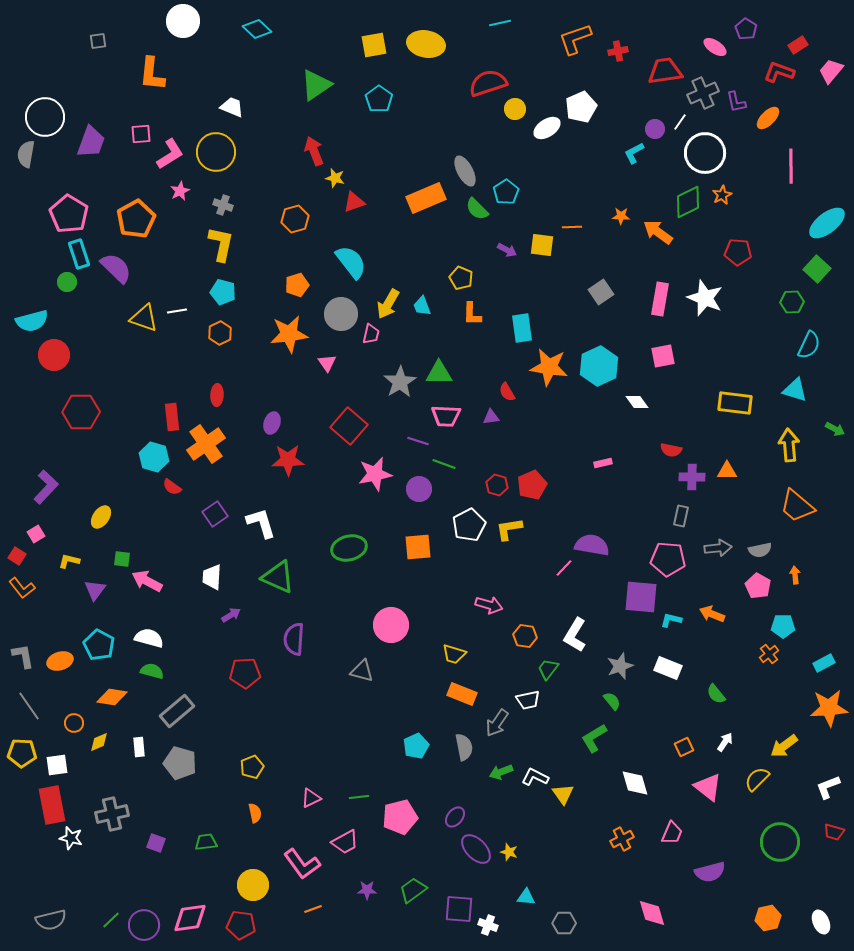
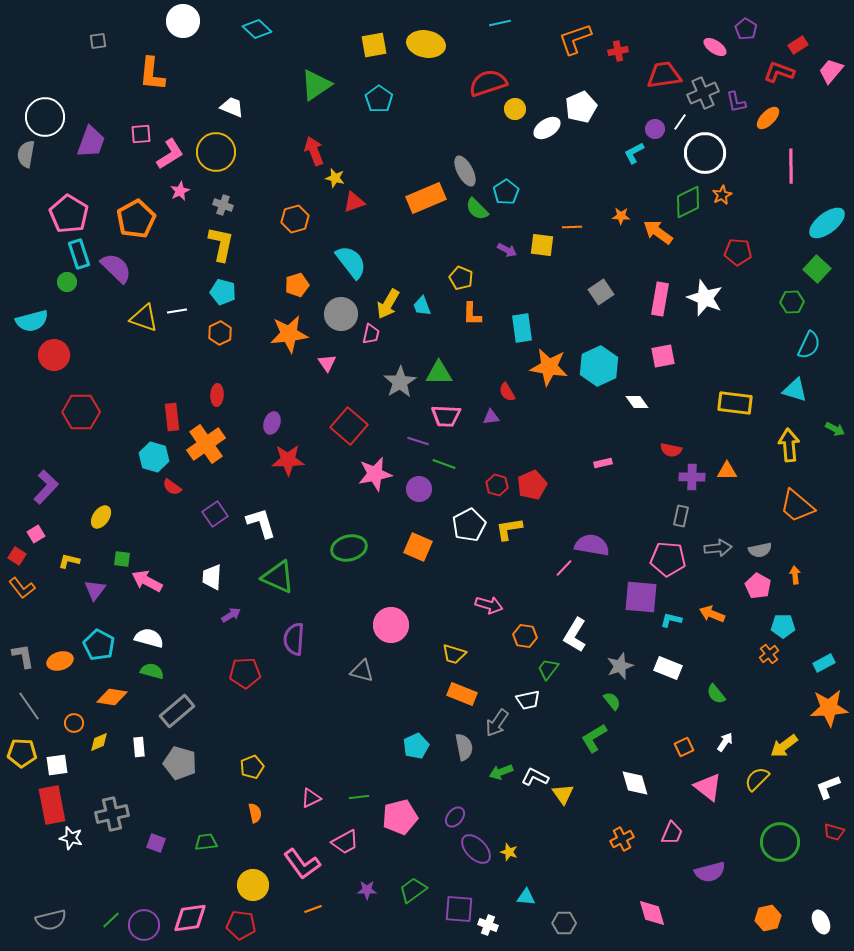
red trapezoid at (665, 71): moved 1 px left, 4 px down
orange square at (418, 547): rotated 28 degrees clockwise
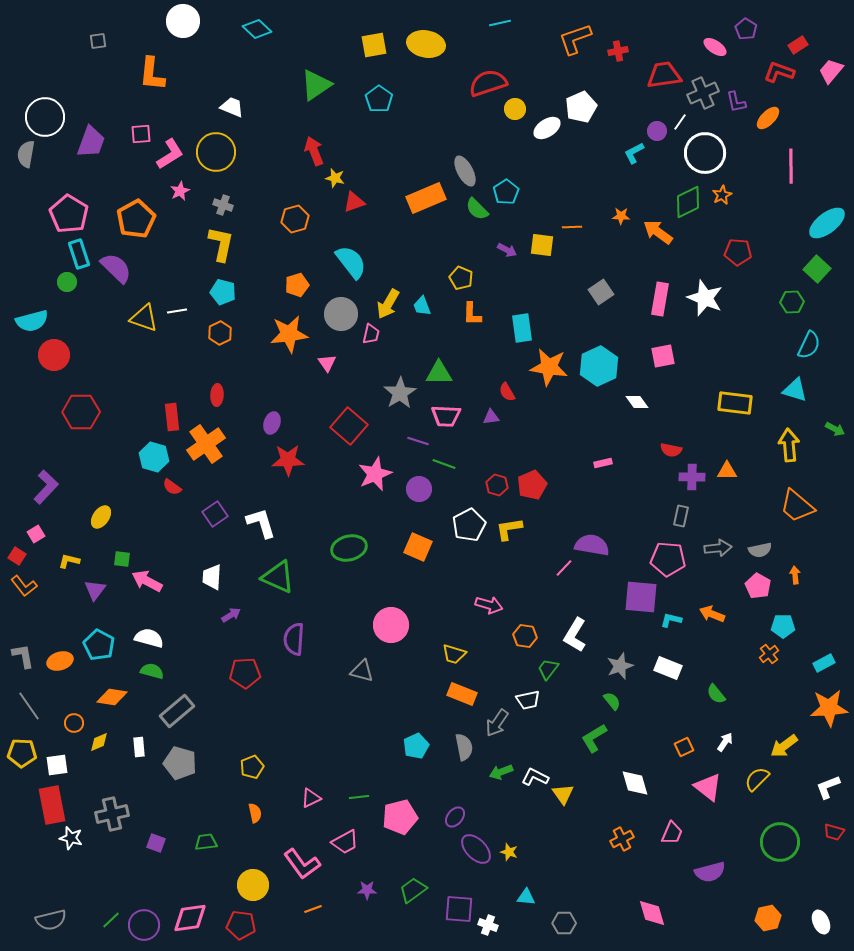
purple circle at (655, 129): moved 2 px right, 2 px down
gray star at (400, 382): moved 11 px down
pink star at (375, 474): rotated 12 degrees counterclockwise
orange L-shape at (22, 588): moved 2 px right, 2 px up
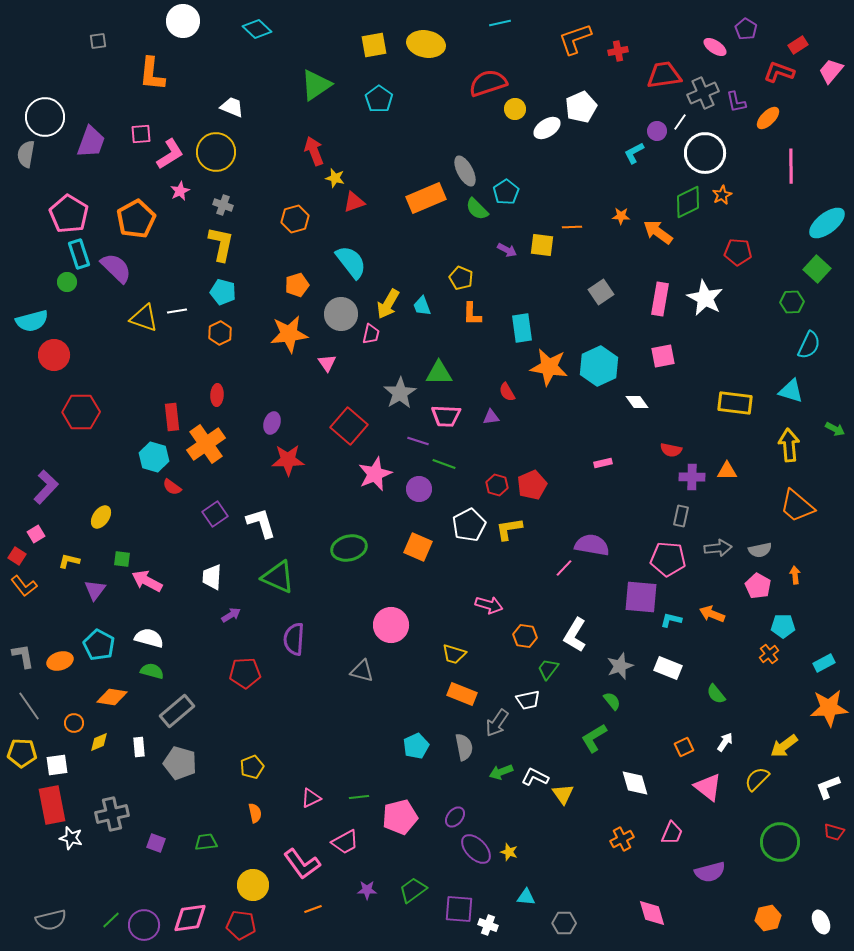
white star at (705, 298): rotated 6 degrees clockwise
cyan triangle at (795, 390): moved 4 px left, 1 px down
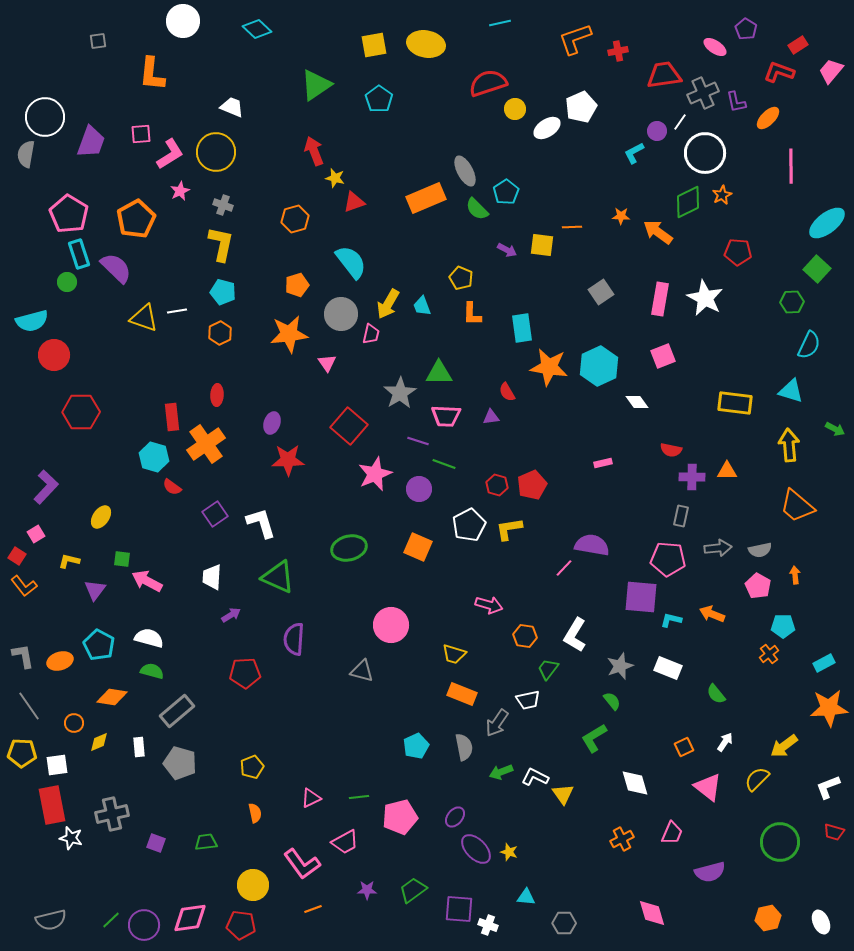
pink square at (663, 356): rotated 10 degrees counterclockwise
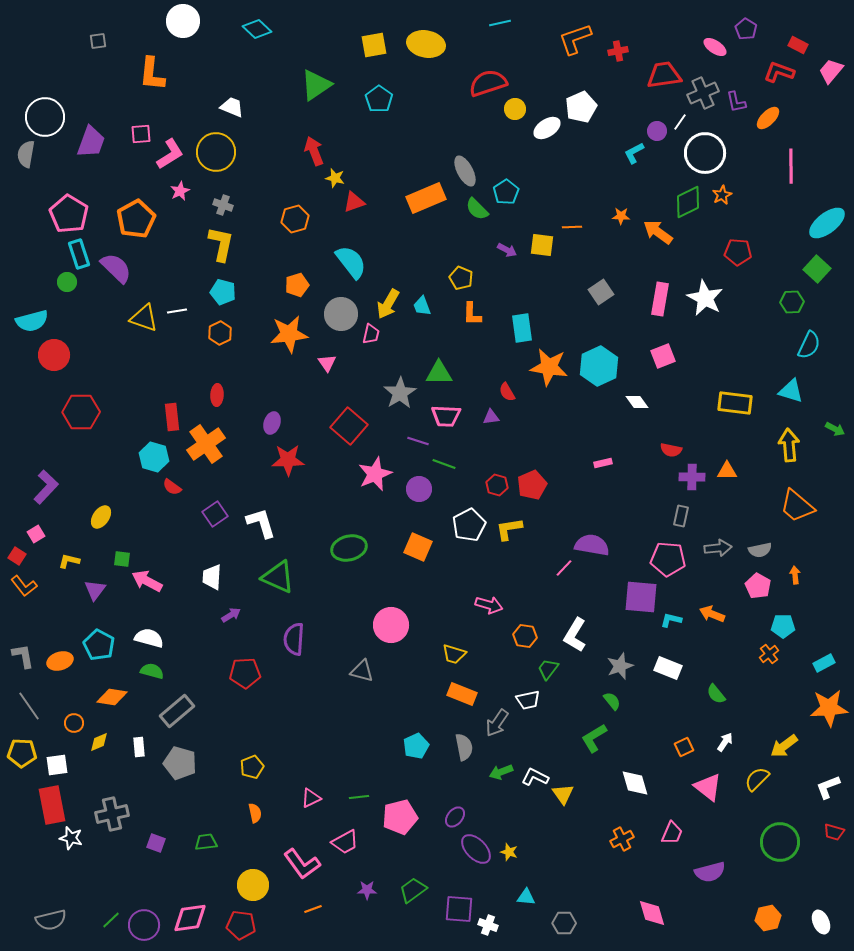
red rectangle at (798, 45): rotated 60 degrees clockwise
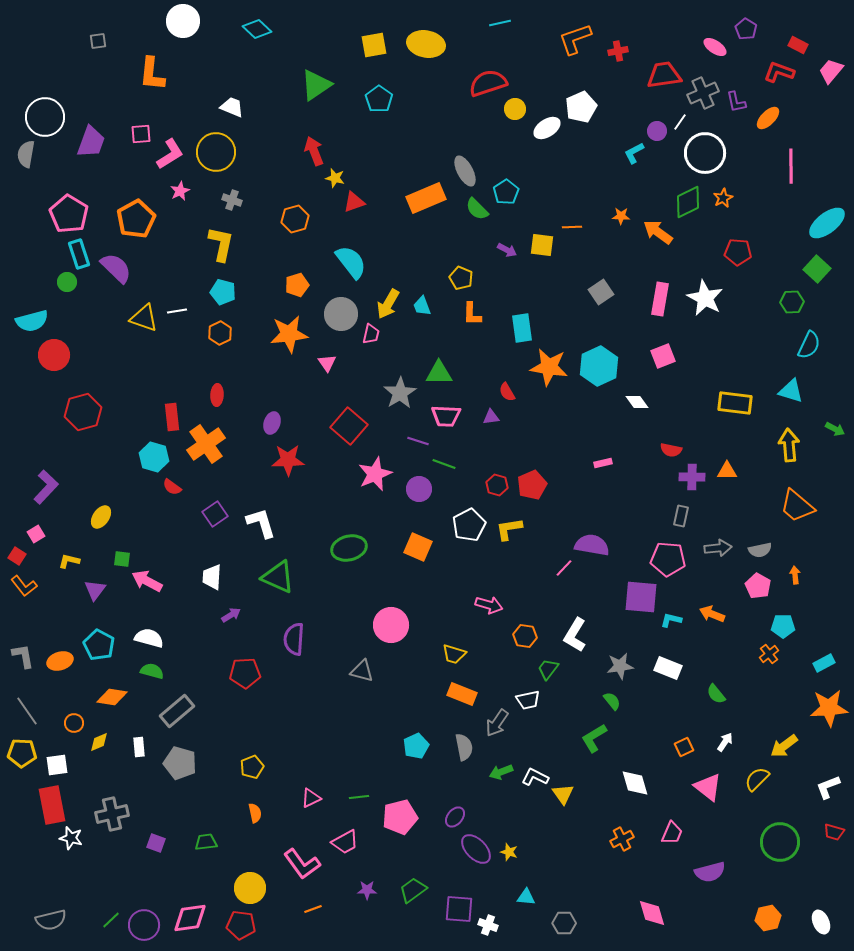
orange star at (722, 195): moved 1 px right, 3 px down
gray cross at (223, 205): moved 9 px right, 5 px up
red hexagon at (81, 412): moved 2 px right; rotated 15 degrees counterclockwise
gray star at (620, 666): rotated 12 degrees clockwise
gray line at (29, 706): moved 2 px left, 5 px down
yellow circle at (253, 885): moved 3 px left, 3 px down
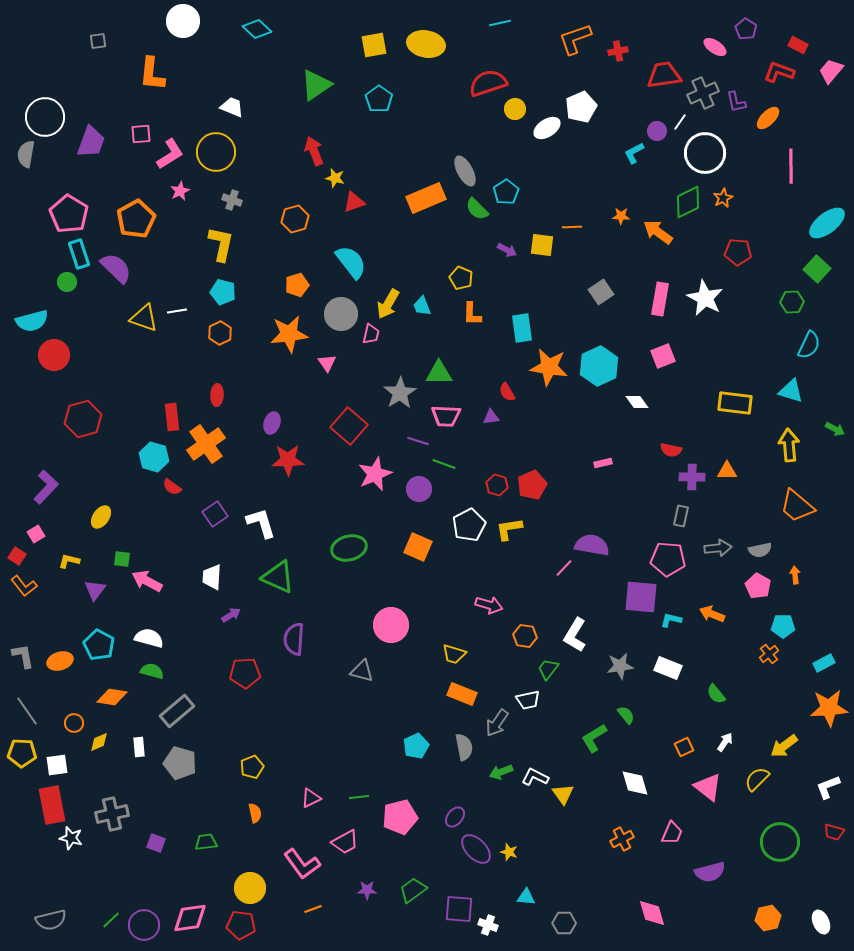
red hexagon at (83, 412): moved 7 px down
green semicircle at (612, 701): moved 14 px right, 14 px down
